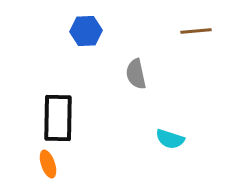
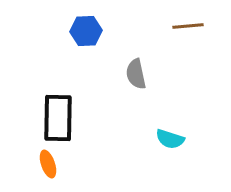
brown line: moved 8 px left, 5 px up
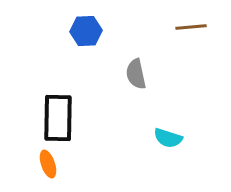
brown line: moved 3 px right, 1 px down
cyan semicircle: moved 2 px left, 1 px up
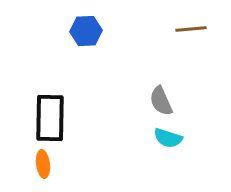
brown line: moved 2 px down
gray semicircle: moved 25 px right, 27 px down; rotated 12 degrees counterclockwise
black rectangle: moved 8 px left
orange ellipse: moved 5 px left; rotated 12 degrees clockwise
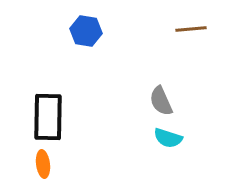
blue hexagon: rotated 12 degrees clockwise
black rectangle: moved 2 px left, 1 px up
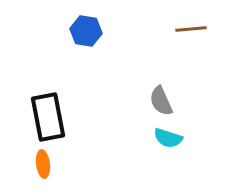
black rectangle: rotated 12 degrees counterclockwise
